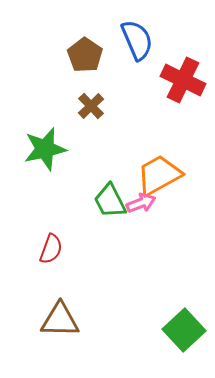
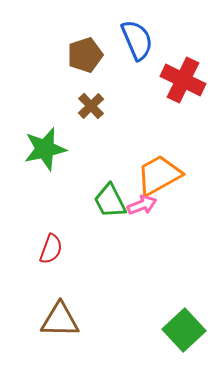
brown pentagon: rotated 20 degrees clockwise
pink arrow: moved 1 px right, 2 px down
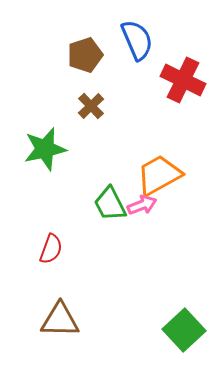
green trapezoid: moved 3 px down
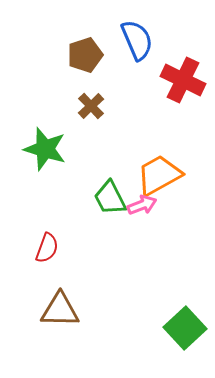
green star: rotated 30 degrees clockwise
green trapezoid: moved 6 px up
red semicircle: moved 4 px left, 1 px up
brown triangle: moved 10 px up
green square: moved 1 px right, 2 px up
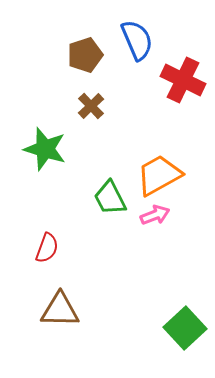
pink arrow: moved 13 px right, 10 px down
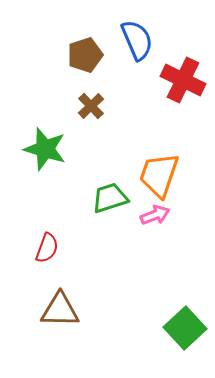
orange trapezoid: rotated 42 degrees counterclockwise
green trapezoid: rotated 99 degrees clockwise
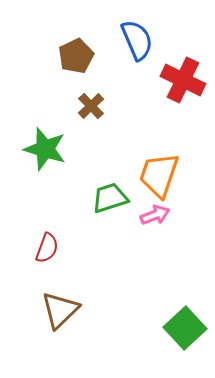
brown pentagon: moved 9 px left, 1 px down; rotated 8 degrees counterclockwise
brown triangle: rotated 45 degrees counterclockwise
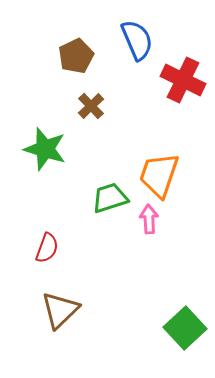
pink arrow: moved 6 px left, 4 px down; rotated 72 degrees counterclockwise
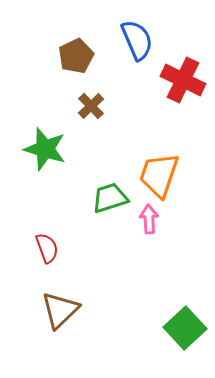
red semicircle: rotated 40 degrees counterclockwise
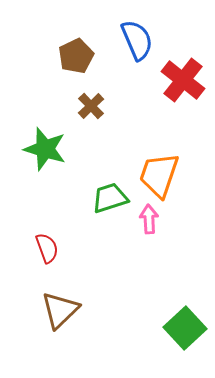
red cross: rotated 12 degrees clockwise
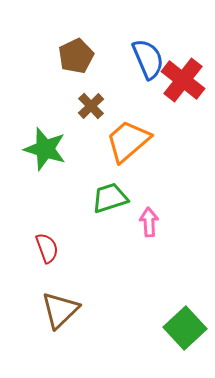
blue semicircle: moved 11 px right, 19 px down
orange trapezoid: moved 31 px left, 34 px up; rotated 30 degrees clockwise
pink arrow: moved 3 px down
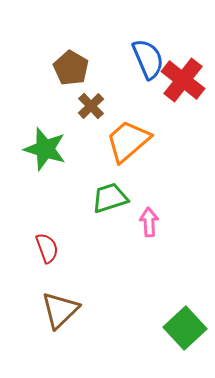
brown pentagon: moved 5 px left, 12 px down; rotated 16 degrees counterclockwise
